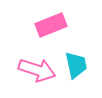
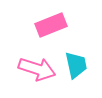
pink arrow: moved 1 px up
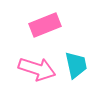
pink rectangle: moved 6 px left
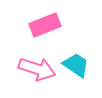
cyan trapezoid: rotated 44 degrees counterclockwise
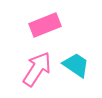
pink arrow: rotated 75 degrees counterclockwise
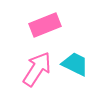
cyan trapezoid: moved 1 px left, 1 px up; rotated 8 degrees counterclockwise
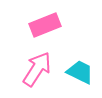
cyan trapezoid: moved 5 px right, 8 px down
